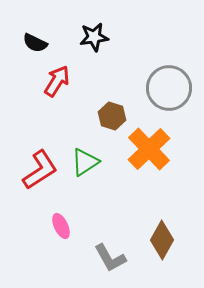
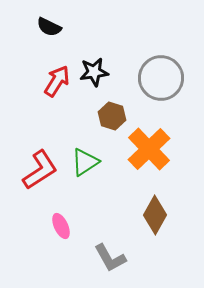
black star: moved 35 px down
black semicircle: moved 14 px right, 16 px up
gray circle: moved 8 px left, 10 px up
brown diamond: moved 7 px left, 25 px up
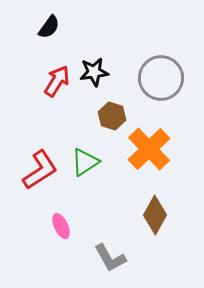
black semicircle: rotated 80 degrees counterclockwise
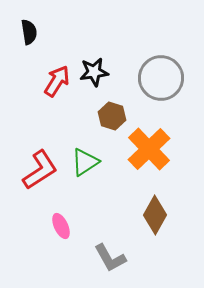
black semicircle: moved 20 px left, 5 px down; rotated 45 degrees counterclockwise
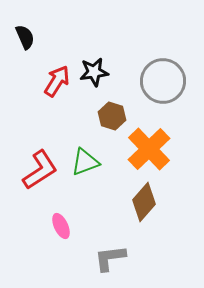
black semicircle: moved 4 px left, 5 px down; rotated 15 degrees counterclockwise
gray circle: moved 2 px right, 3 px down
green triangle: rotated 12 degrees clockwise
brown diamond: moved 11 px left, 13 px up; rotated 12 degrees clockwise
gray L-shape: rotated 112 degrees clockwise
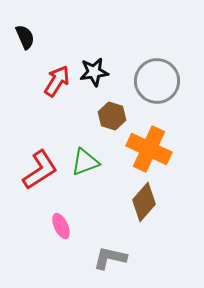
gray circle: moved 6 px left
orange cross: rotated 21 degrees counterclockwise
gray L-shape: rotated 20 degrees clockwise
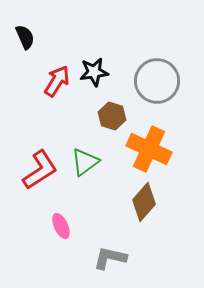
green triangle: rotated 16 degrees counterclockwise
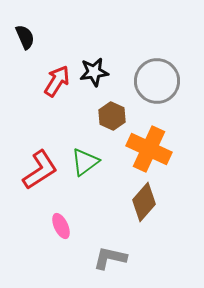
brown hexagon: rotated 8 degrees clockwise
